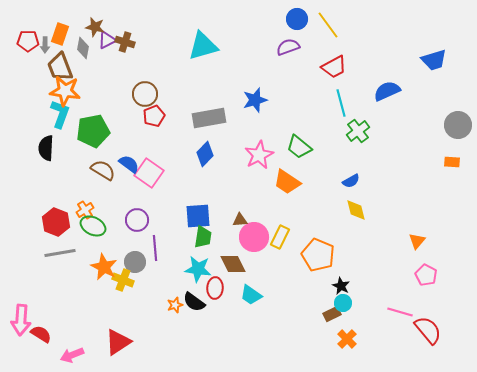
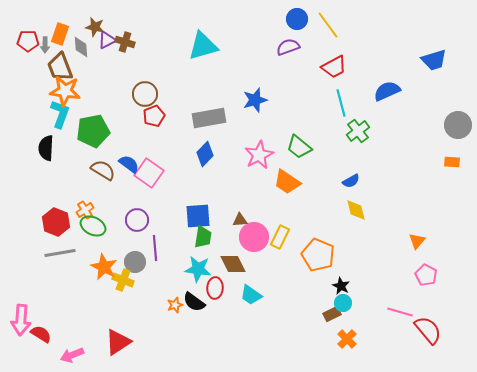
gray diamond at (83, 48): moved 2 px left, 1 px up; rotated 15 degrees counterclockwise
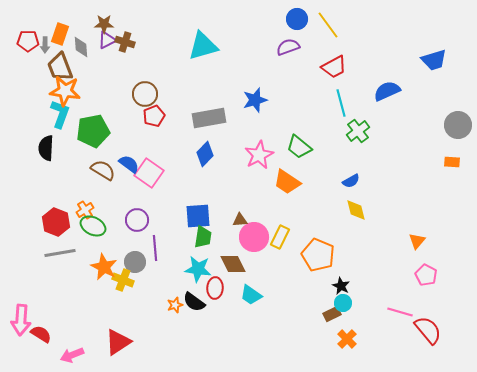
brown star at (95, 27): moved 9 px right, 3 px up; rotated 12 degrees counterclockwise
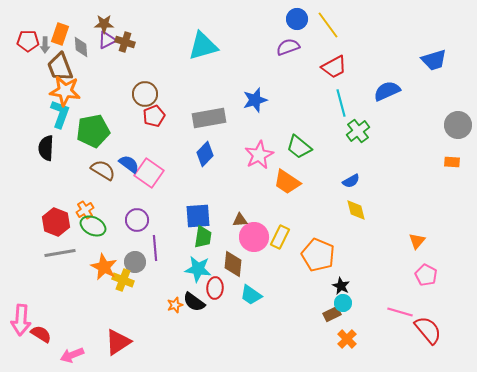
brown diamond at (233, 264): rotated 32 degrees clockwise
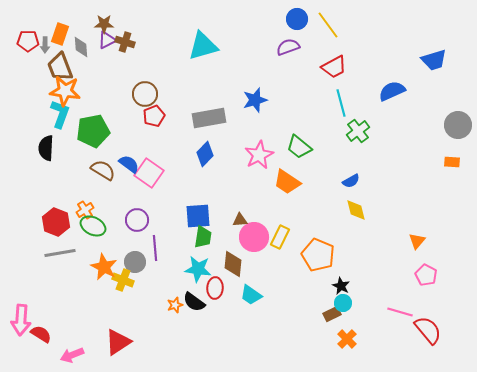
blue semicircle at (387, 91): moved 5 px right
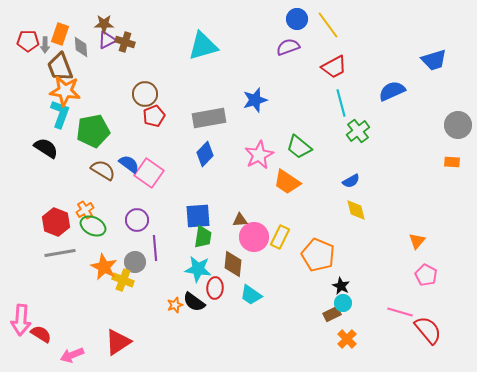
black semicircle at (46, 148): rotated 120 degrees clockwise
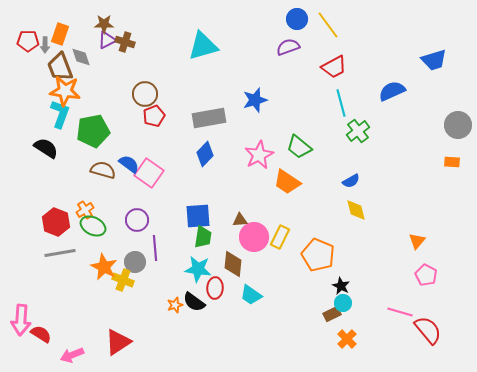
gray diamond at (81, 47): moved 10 px down; rotated 15 degrees counterclockwise
brown semicircle at (103, 170): rotated 15 degrees counterclockwise
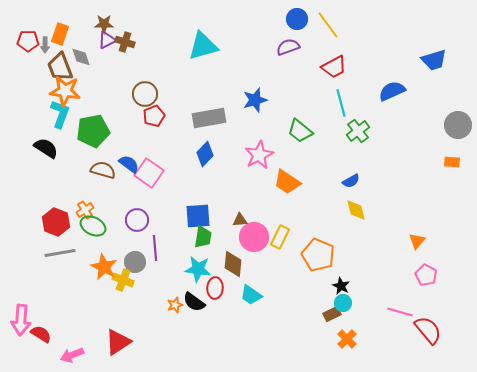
green trapezoid at (299, 147): moved 1 px right, 16 px up
